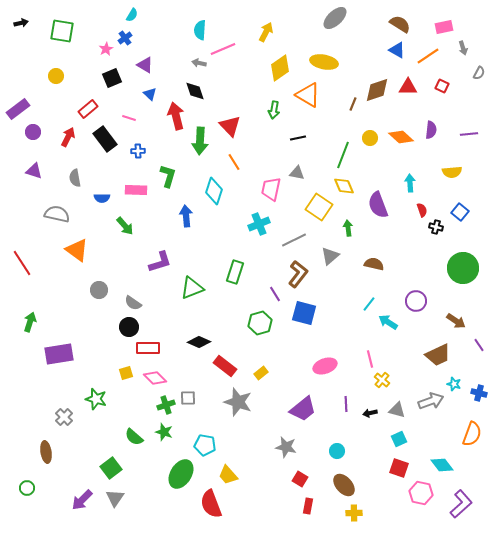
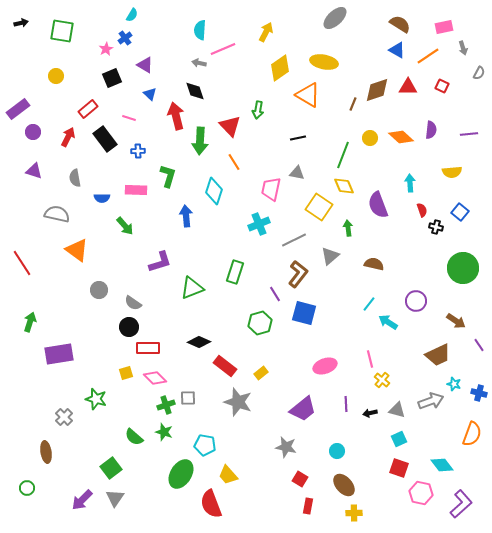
green arrow at (274, 110): moved 16 px left
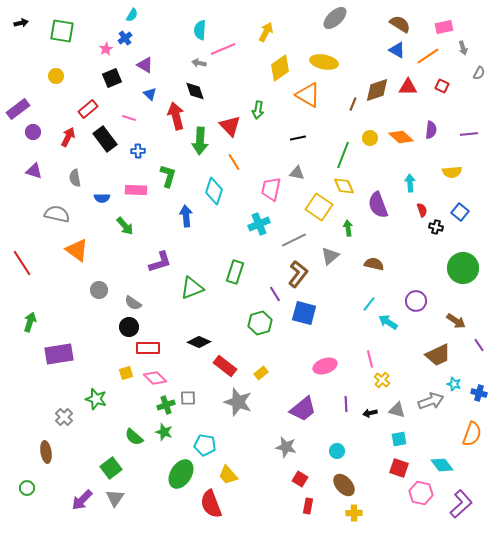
cyan square at (399, 439): rotated 14 degrees clockwise
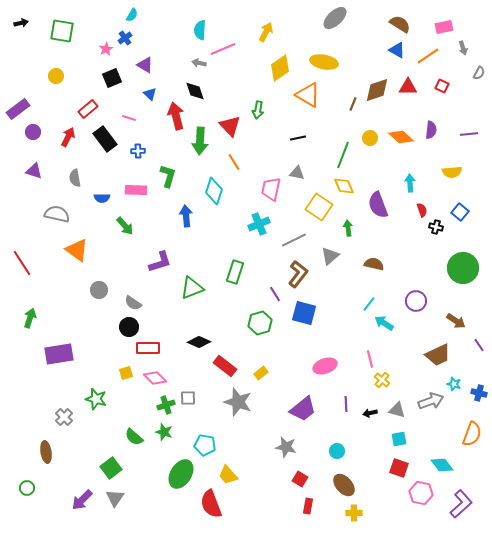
green arrow at (30, 322): moved 4 px up
cyan arrow at (388, 322): moved 4 px left, 1 px down
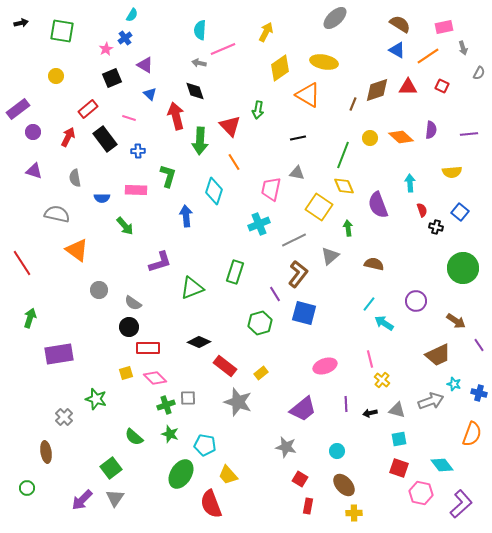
green star at (164, 432): moved 6 px right, 2 px down
